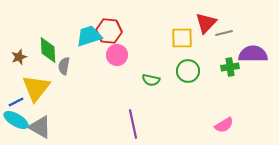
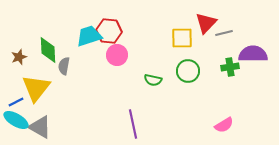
green semicircle: moved 2 px right
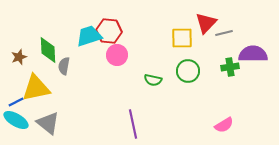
yellow triangle: rotated 40 degrees clockwise
gray triangle: moved 8 px right, 4 px up; rotated 10 degrees clockwise
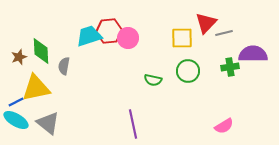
red hexagon: rotated 10 degrees counterclockwise
green diamond: moved 7 px left, 1 px down
pink circle: moved 11 px right, 17 px up
pink semicircle: moved 1 px down
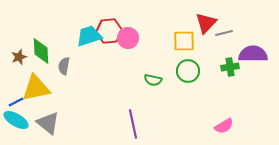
yellow square: moved 2 px right, 3 px down
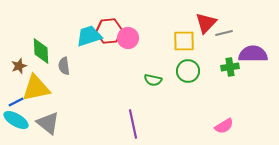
brown star: moved 9 px down
gray semicircle: rotated 18 degrees counterclockwise
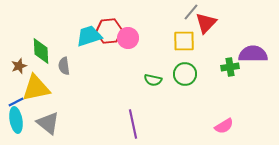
gray line: moved 33 px left, 21 px up; rotated 36 degrees counterclockwise
green circle: moved 3 px left, 3 px down
cyan ellipse: rotated 50 degrees clockwise
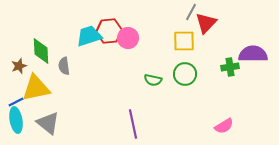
gray line: rotated 12 degrees counterclockwise
